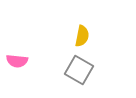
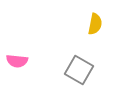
yellow semicircle: moved 13 px right, 12 px up
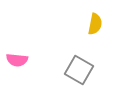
pink semicircle: moved 1 px up
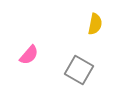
pink semicircle: moved 12 px right, 5 px up; rotated 55 degrees counterclockwise
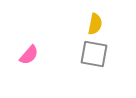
gray square: moved 15 px right, 16 px up; rotated 20 degrees counterclockwise
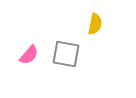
gray square: moved 28 px left
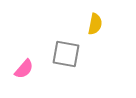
pink semicircle: moved 5 px left, 14 px down
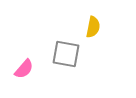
yellow semicircle: moved 2 px left, 3 px down
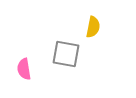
pink semicircle: rotated 130 degrees clockwise
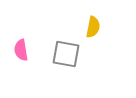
pink semicircle: moved 3 px left, 19 px up
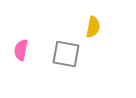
pink semicircle: rotated 20 degrees clockwise
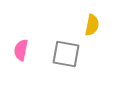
yellow semicircle: moved 1 px left, 2 px up
